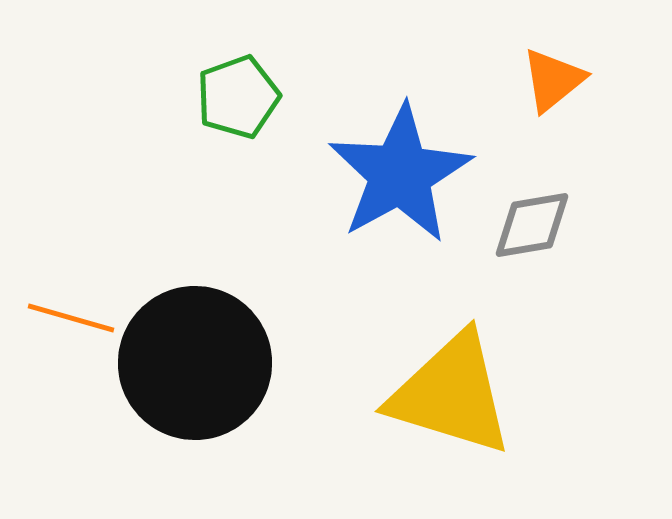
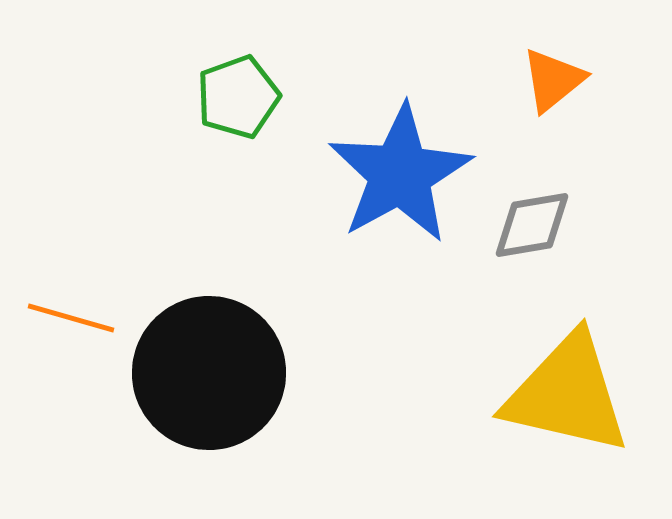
black circle: moved 14 px right, 10 px down
yellow triangle: moved 116 px right; rotated 4 degrees counterclockwise
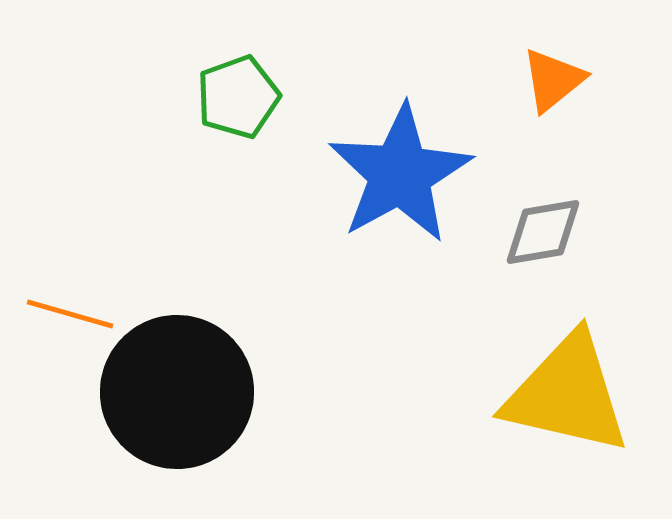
gray diamond: moved 11 px right, 7 px down
orange line: moved 1 px left, 4 px up
black circle: moved 32 px left, 19 px down
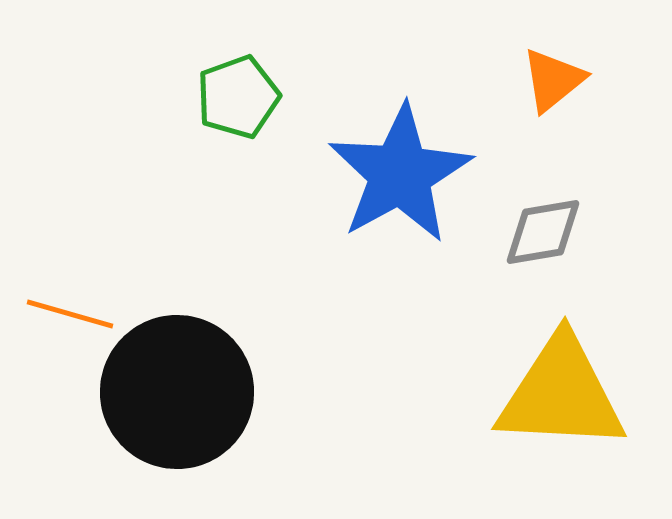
yellow triangle: moved 6 px left; rotated 10 degrees counterclockwise
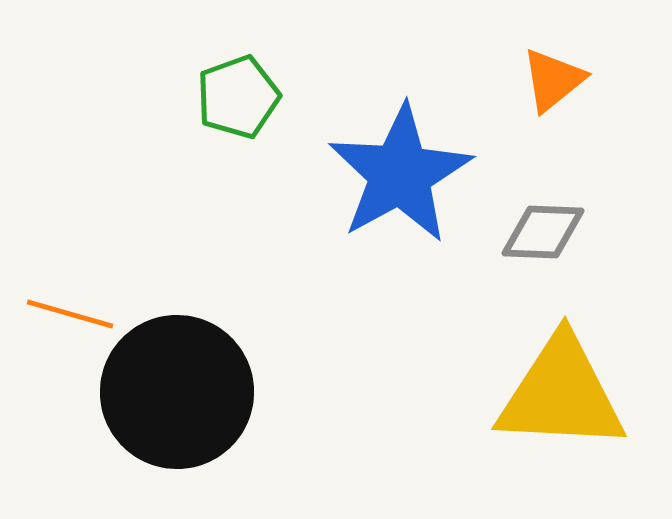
gray diamond: rotated 12 degrees clockwise
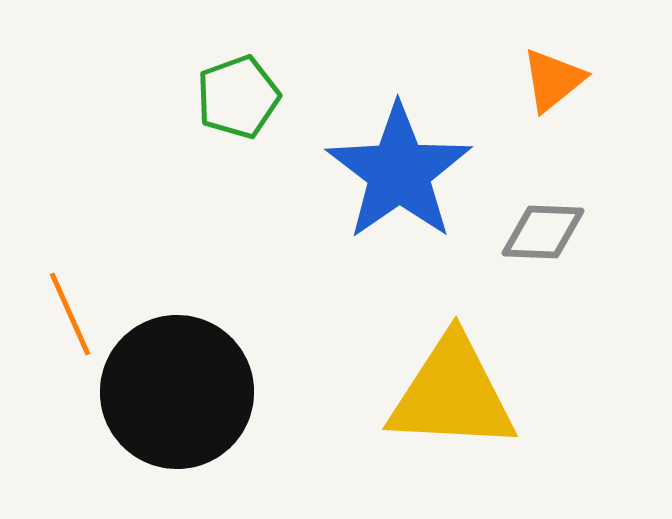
blue star: moved 1 px left, 2 px up; rotated 6 degrees counterclockwise
orange line: rotated 50 degrees clockwise
yellow triangle: moved 109 px left
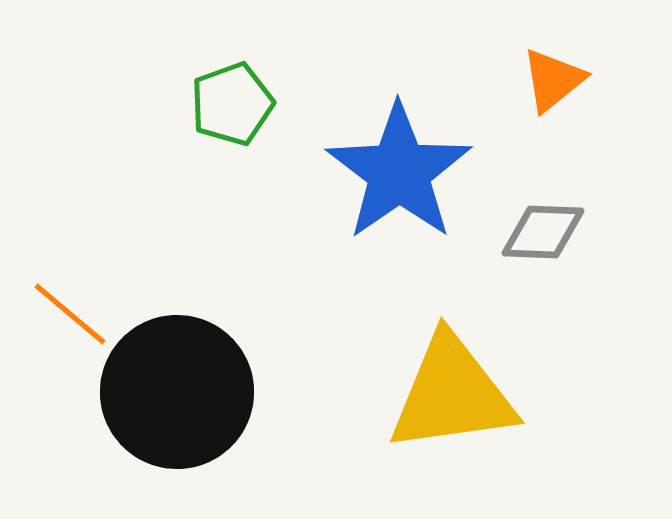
green pentagon: moved 6 px left, 7 px down
orange line: rotated 26 degrees counterclockwise
yellow triangle: rotated 11 degrees counterclockwise
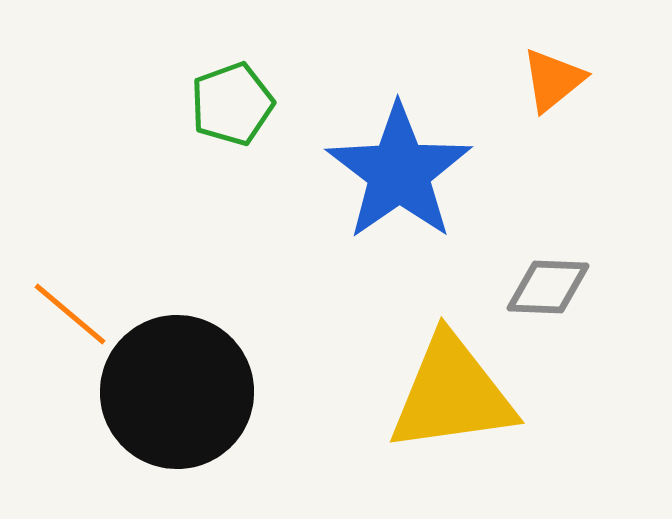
gray diamond: moved 5 px right, 55 px down
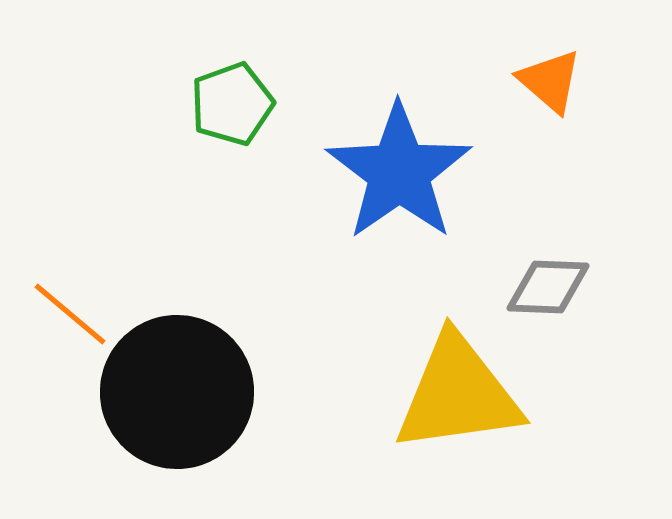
orange triangle: moved 3 px left, 1 px down; rotated 40 degrees counterclockwise
yellow triangle: moved 6 px right
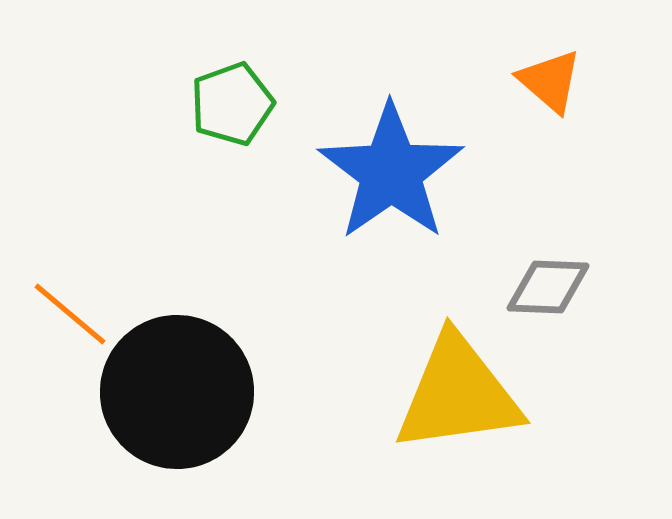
blue star: moved 8 px left
